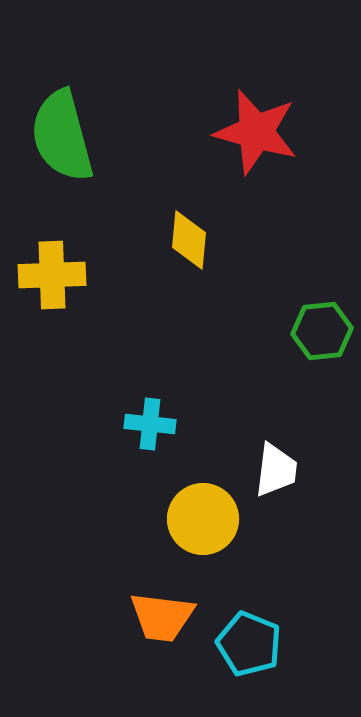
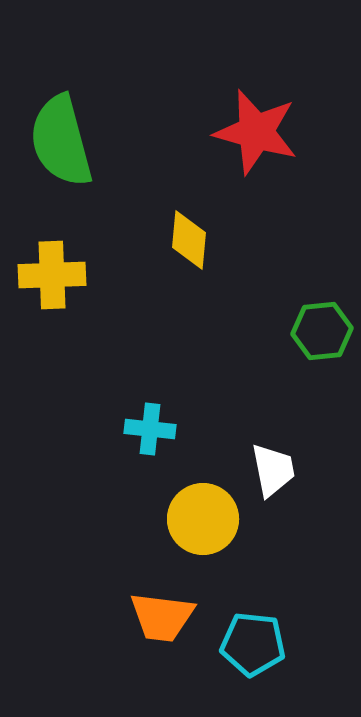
green semicircle: moved 1 px left, 5 px down
cyan cross: moved 5 px down
white trapezoid: moved 3 px left; rotated 18 degrees counterclockwise
cyan pentagon: moved 4 px right; rotated 16 degrees counterclockwise
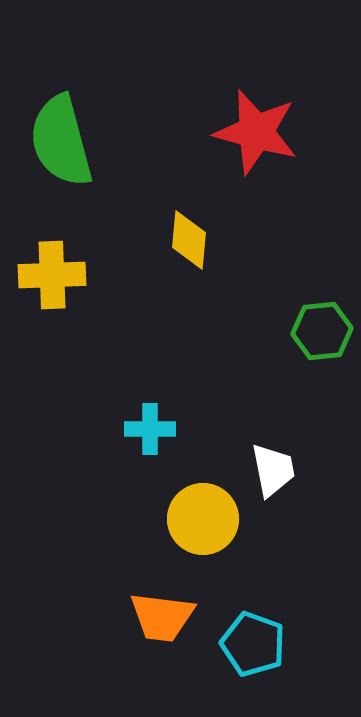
cyan cross: rotated 6 degrees counterclockwise
cyan pentagon: rotated 14 degrees clockwise
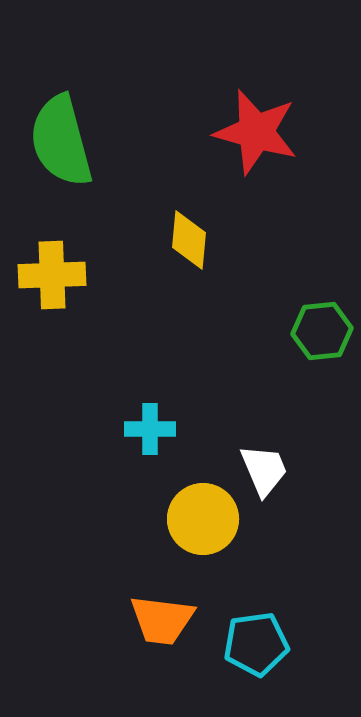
white trapezoid: moved 9 px left; rotated 12 degrees counterclockwise
orange trapezoid: moved 3 px down
cyan pentagon: moved 3 px right; rotated 28 degrees counterclockwise
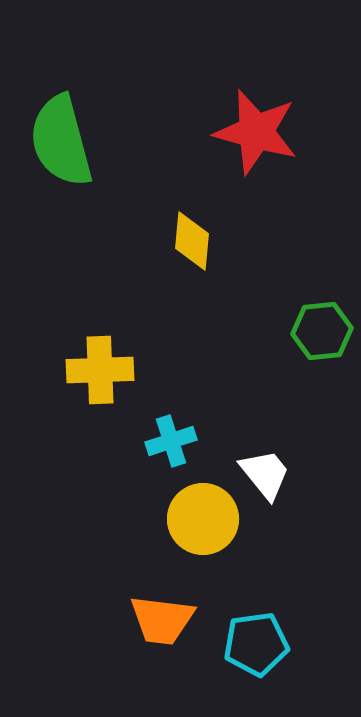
yellow diamond: moved 3 px right, 1 px down
yellow cross: moved 48 px right, 95 px down
cyan cross: moved 21 px right, 12 px down; rotated 18 degrees counterclockwise
white trapezoid: moved 1 px right, 4 px down; rotated 16 degrees counterclockwise
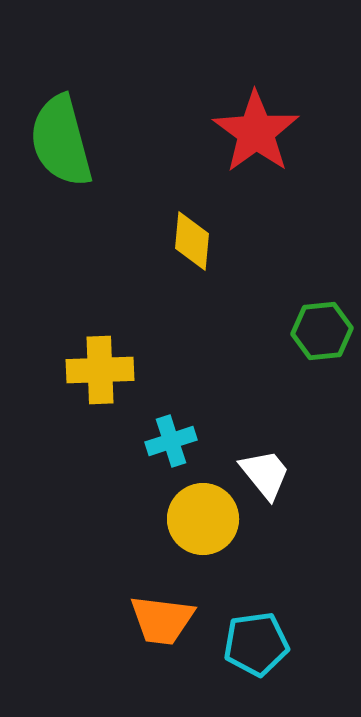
red star: rotated 20 degrees clockwise
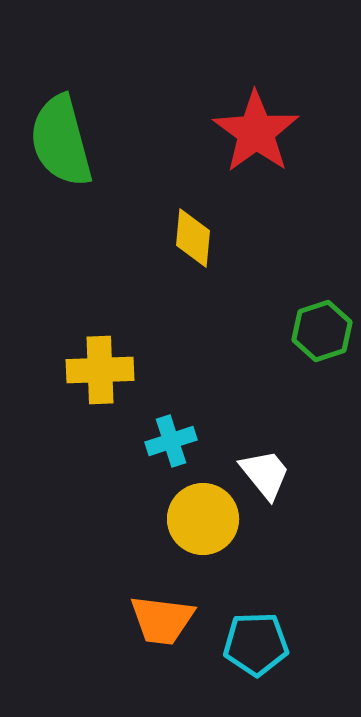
yellow diamond: moved 1 px right, 3 px up
green hexagon: rotated 12 degrees counterclockwise
cyan pentagon: rotated 6 degrees clockwise
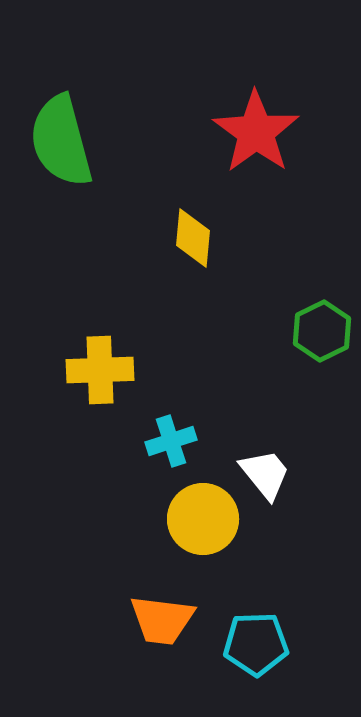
green hexagon: rotated 8 degrees counterclockwise
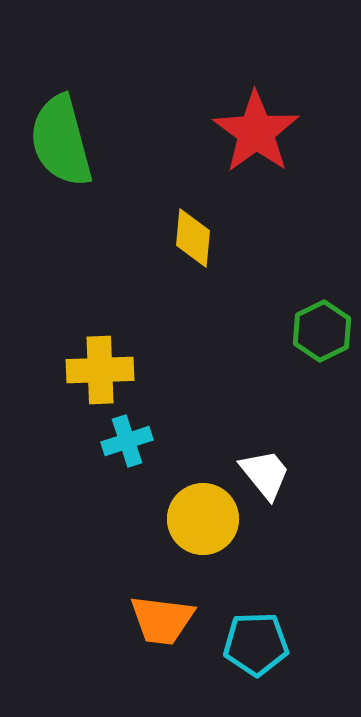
cyan cross: moved 44 px left
